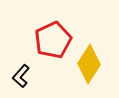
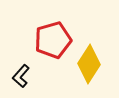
red pentagon: rotated 9 degrees clockwise
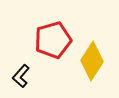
yellow diamond: moved 3 px right, 3 px up
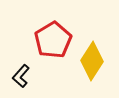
red pentagon: rotated 15 degrees counterclockwise
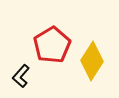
red pentagon: moved 1 px left, 5 px down
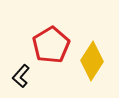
red pentagon: moved 1 px left
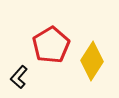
black L-shape: moved 2 px left, 1 px down
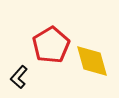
yellow diamond: rotated 48 degrees counterclockwise
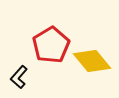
yellow diamond: rotated 24 degrees counterclockwise
